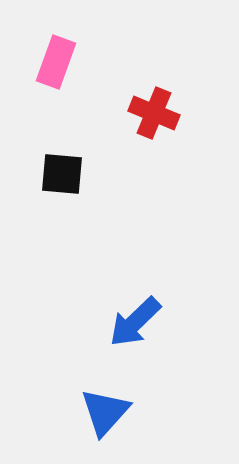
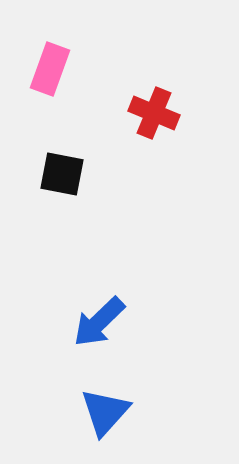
pink rectangle: moved 6 px left, 7 px down
black square: rotated 6 degrees clockwise
blue arrow: moved 36 px left
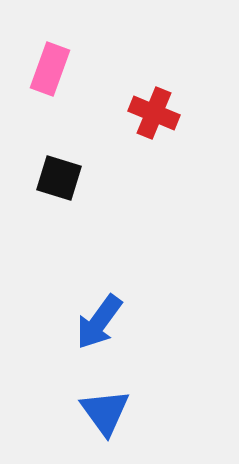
black square: moved 3 px left, 4 px down; rotated 6 degrees clockwise
blue arrow: rotated 10 degrees counterclockwise
blue triangle: rotated 18 degrees counterclockwise
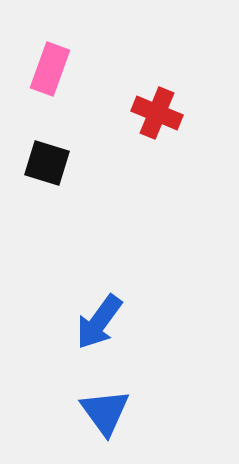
red cross: moved 3 px right
black square: moved 12 px left, 15 px up
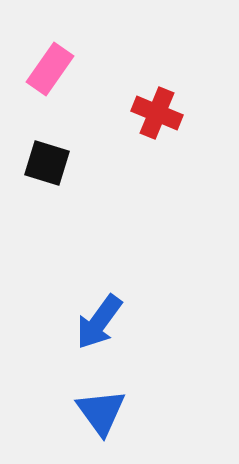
pink rectangle: rotated 15 degrees clockwise
blue triangle: moved 4 px left
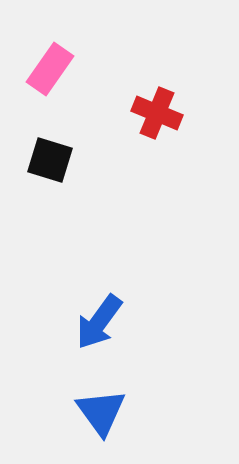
black square: moved 3 px right, 3 px up
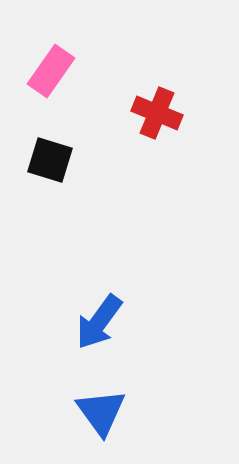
pink rectangle: moved 1 px right, 2 px down
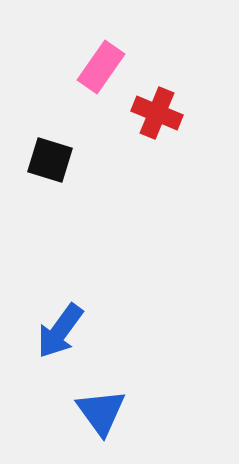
pink rectangle: moved 50 px right, 4 px up
blue arrow: moved 39 px left, 9 px down
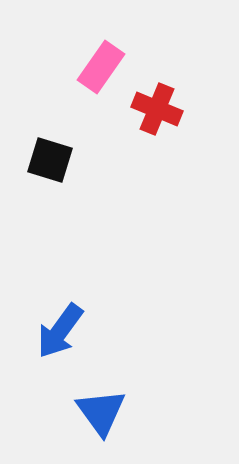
red cross: moved 4 px up
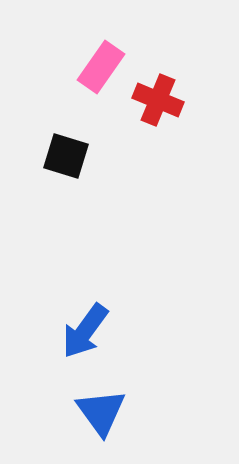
red cross: moved 1 px right, 9 px up
black square: moved 16 px right, 4 px up
blue arrow: moved 25 px right
